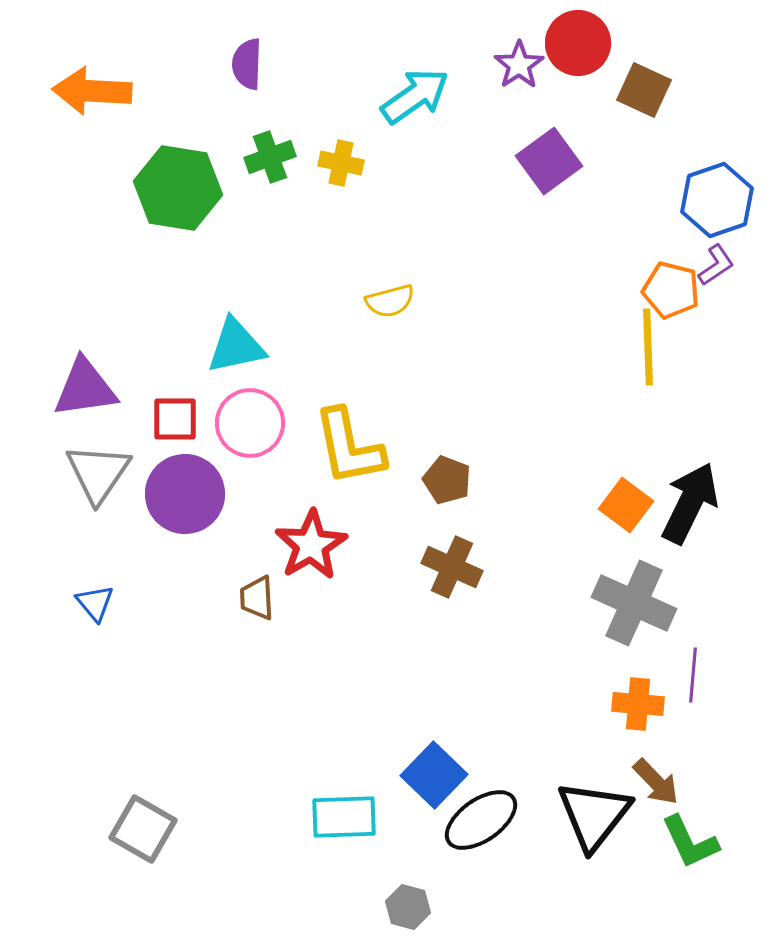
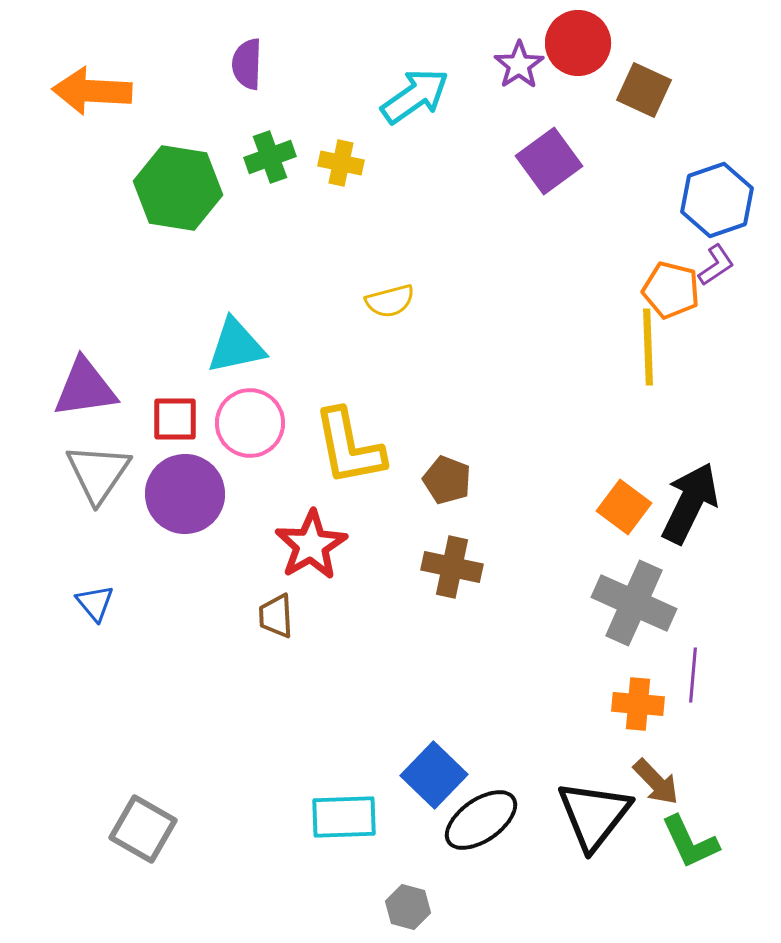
orange square: moved 2 px left, 2 px down
brown cross: rotated 12 degrees counterclockwise
brown trapezoid: moved 19 px right, 18 px down
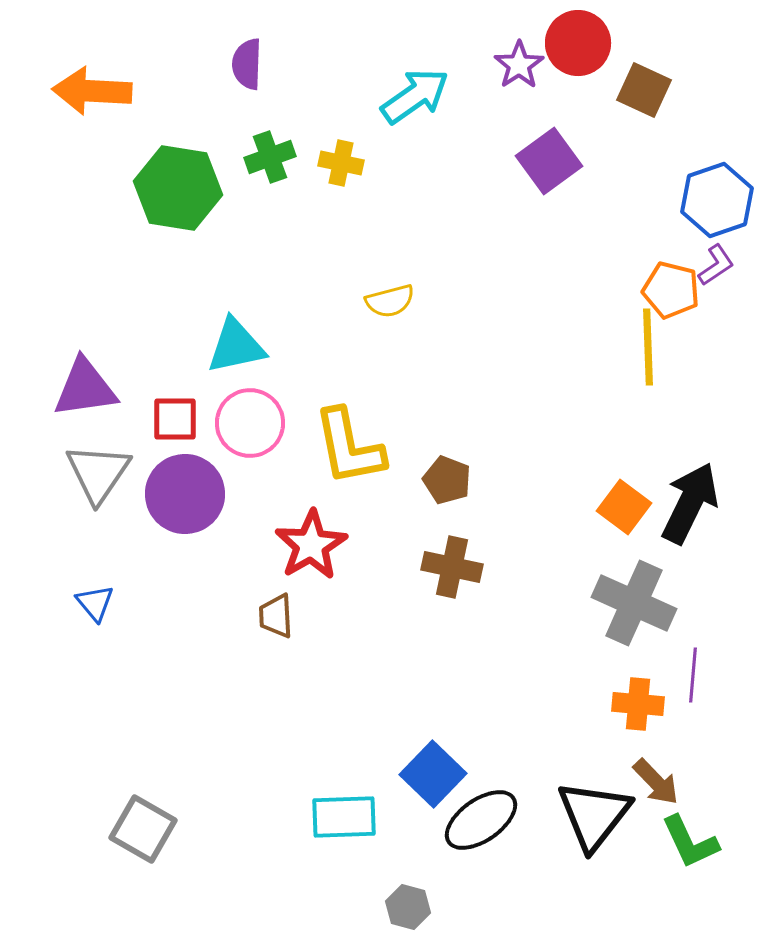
blue square: moved 1 px left, 1 px up
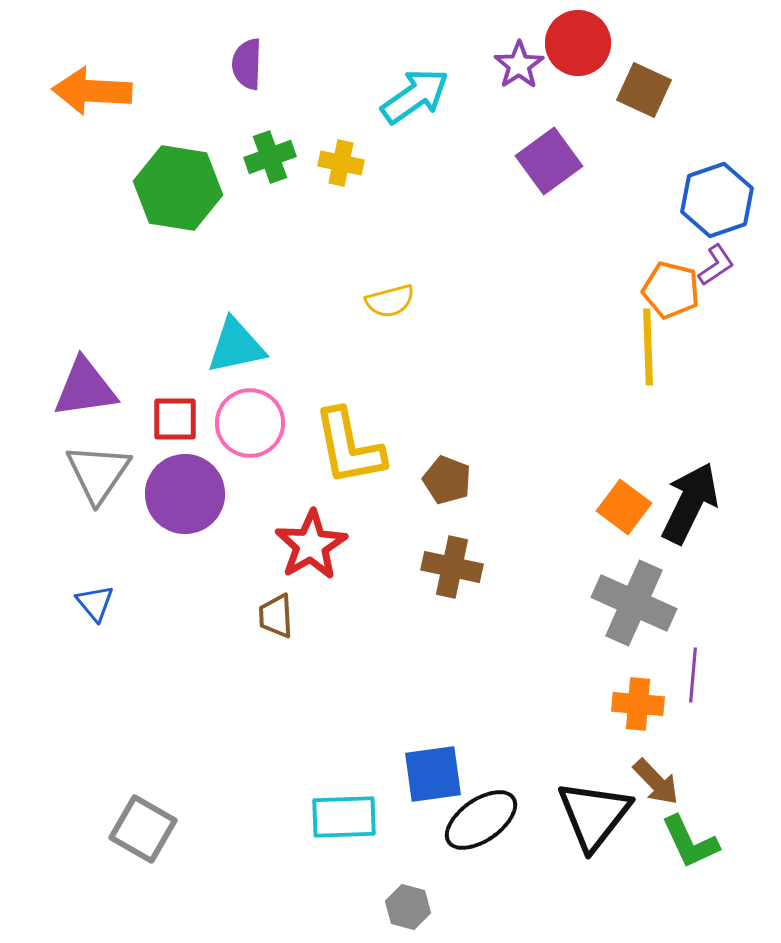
blue square: rotated 38 degrees clockwise
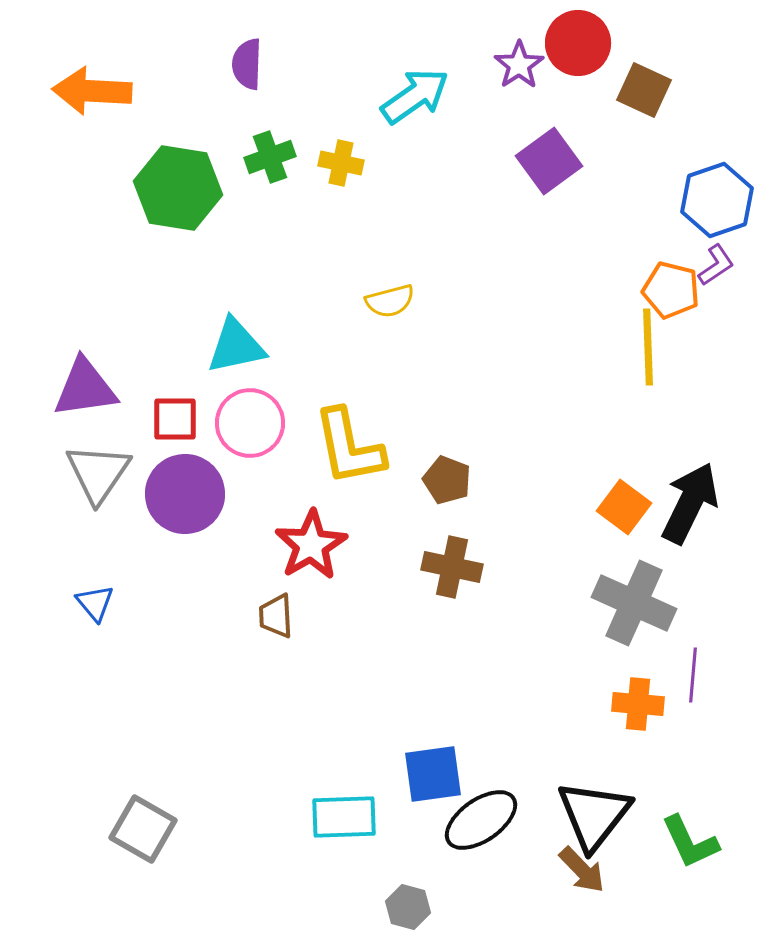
brown arrow: moved 74 px left, 88 px down
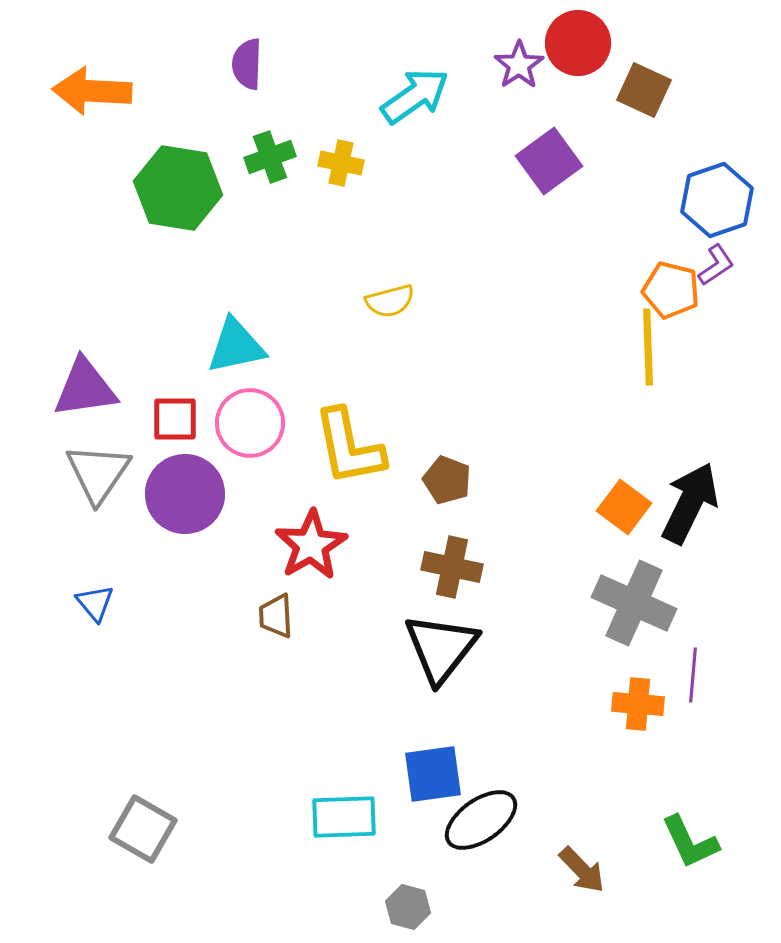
black triangle: moved 153 px left, 167 px up
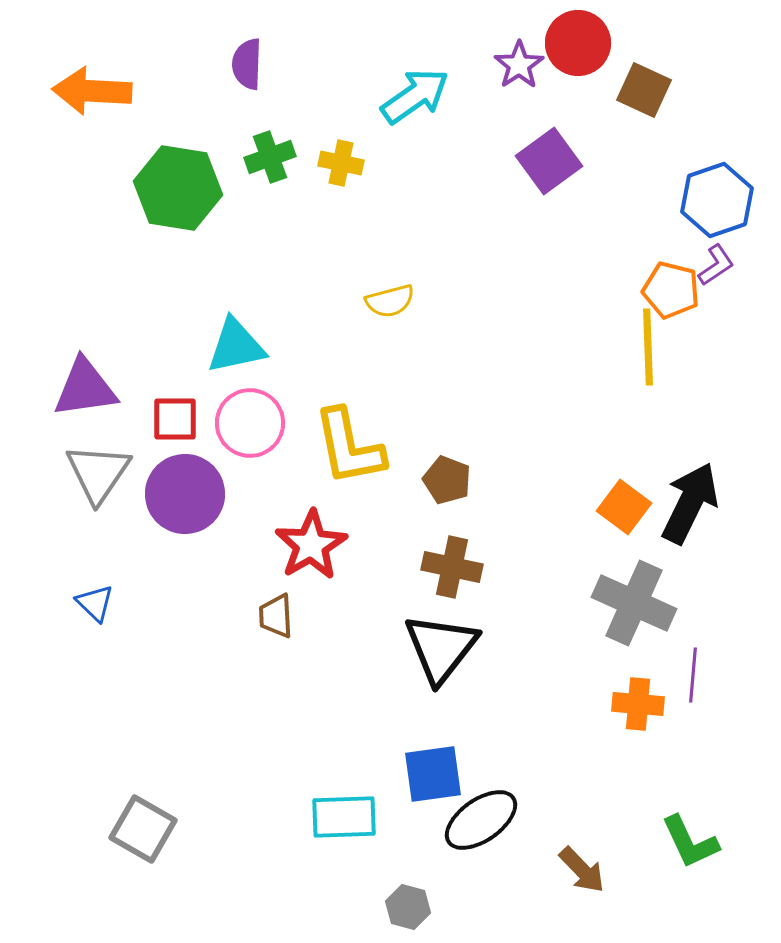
blue triangle: rotated 6 degrees counterclockwise
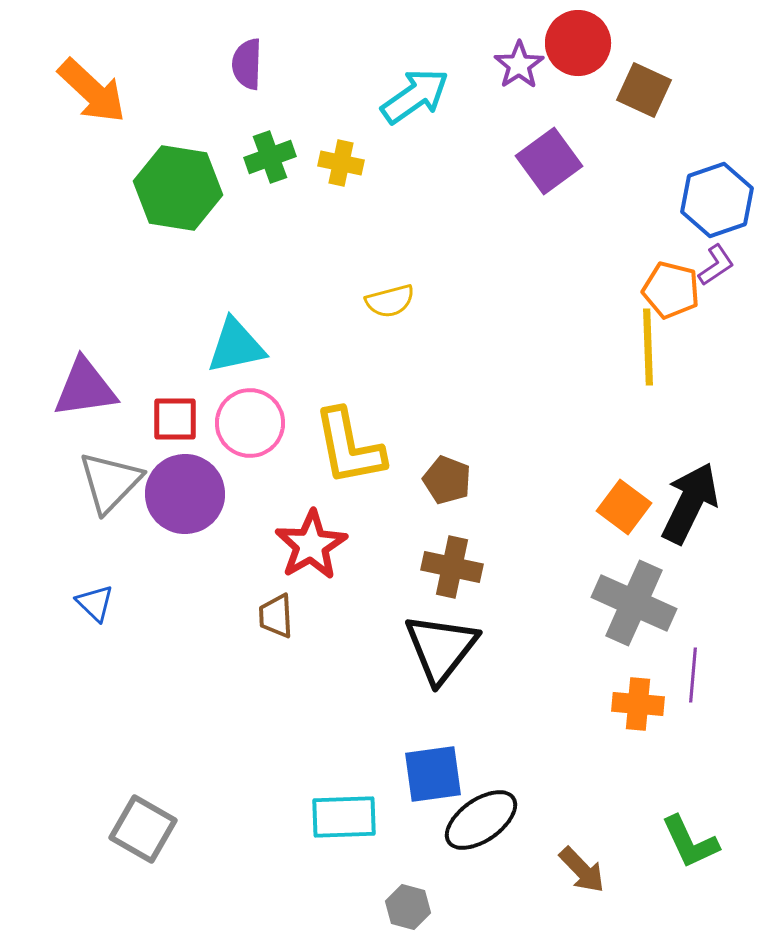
orange arrow: rotated 140 degrees counterclockwise
gray triangle: moved 12 px right, 9 px down; rotated 10 degrees clockwise
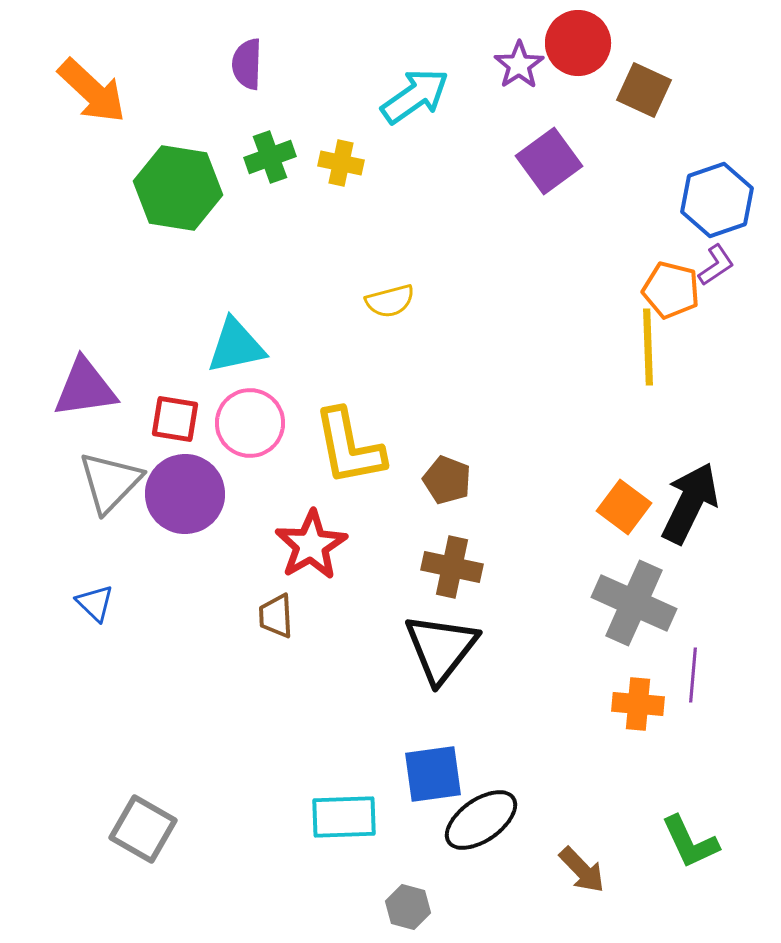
red square: rotated 9 degrees clockwise
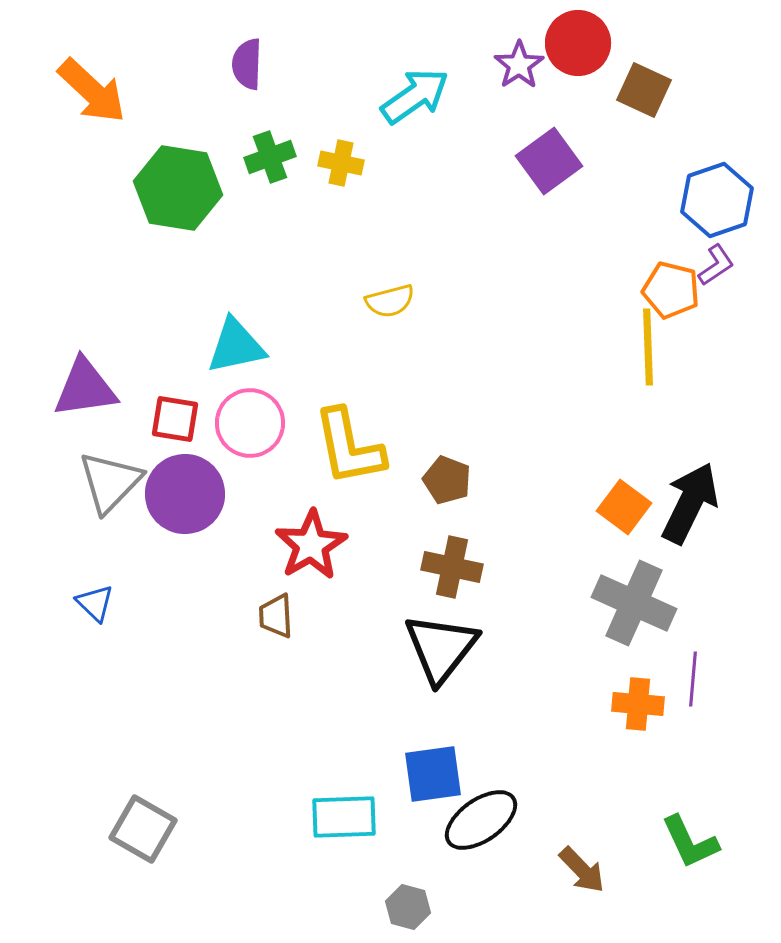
purple line: moved 4 px down
